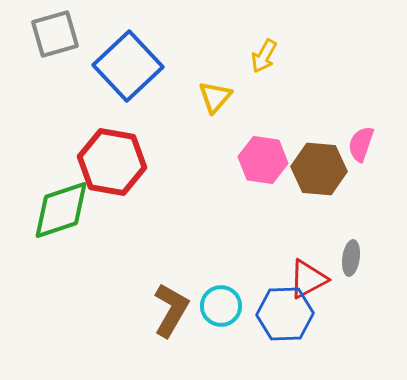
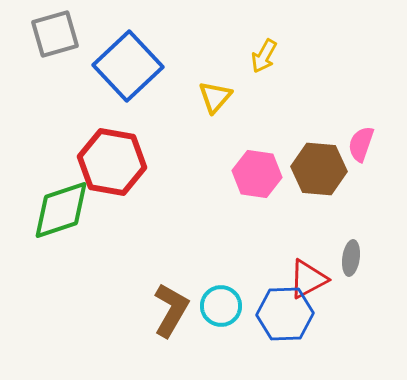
pink hexagon: moved 6 px left, 14 px down
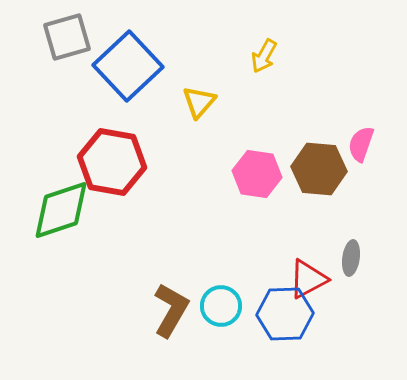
gray square: moved 12 px right, 3 px down
yellow triangle: moved 16 px left, 5 px down
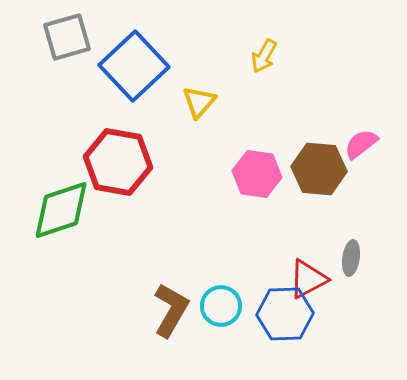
blue square: moved 6 px right
pink semicircle: rotated 33 degrees clockwise
red hexagon: moved 6 px right
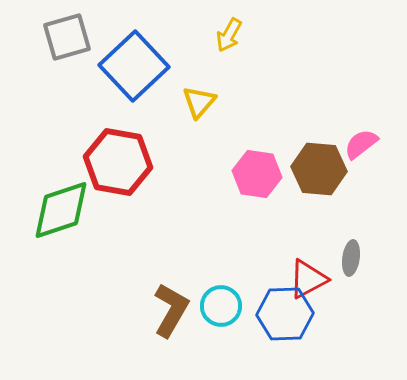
yellow arrow: moved 35 px left, 21 px up
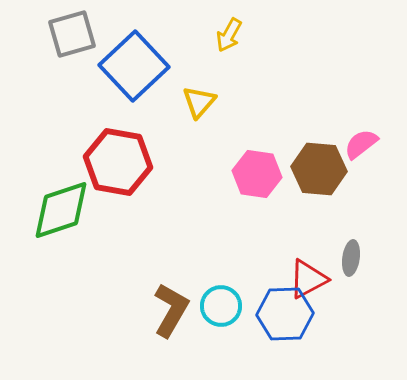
gray square: moved 5 px right, 3 px up
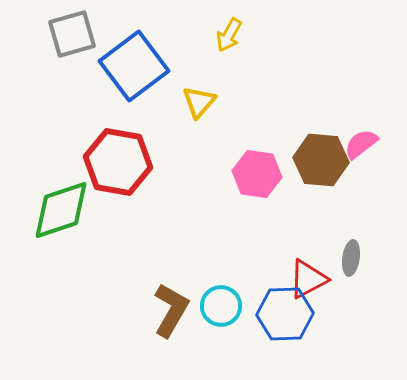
blue square: rotated 6 degrees clockwise
brown hexagon: moved 2 px right, 9 px up
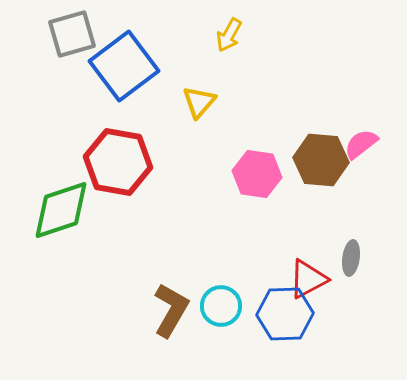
blue square: moved 10 px left
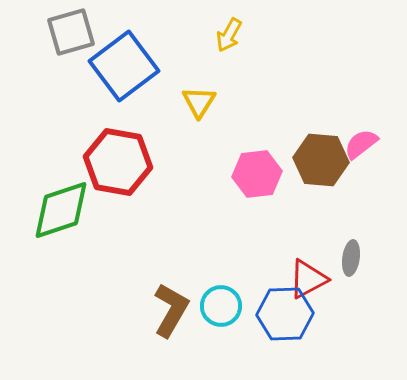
gray square: moved 1 px left, 2 px up
yellow triangle: rotated 9 degrees counterclockwise
pink hexagon: rotated 15 degrees counterclockwise
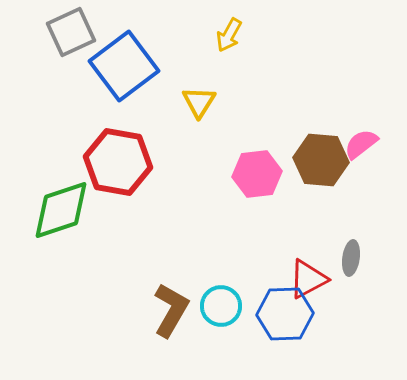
gray square: rotated 9 degrees counterclockwise
